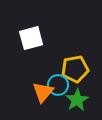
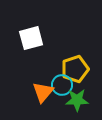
yellow pentagon: rotated 8 degrees counterclockwise
cyan circle: moved 4 px right
green star: rotated 30 degrees clockwise
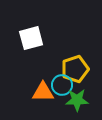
orange triangle: rotated 50 degrees clockwise
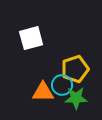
green star: moved 1 px left, 2 px up
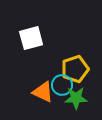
orange triangle: rotated 25 degrees clockwise
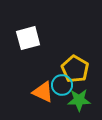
white square: moved 3 px left
yellow pentagon: rotated 24 degrees counterclockwise
green star: moved 3 px right, 2 px down
